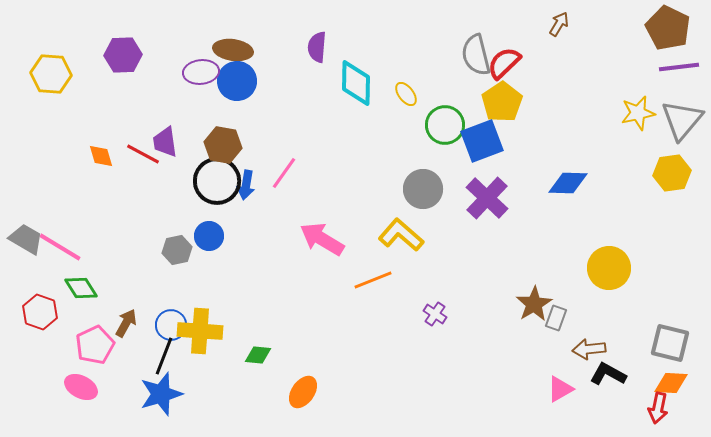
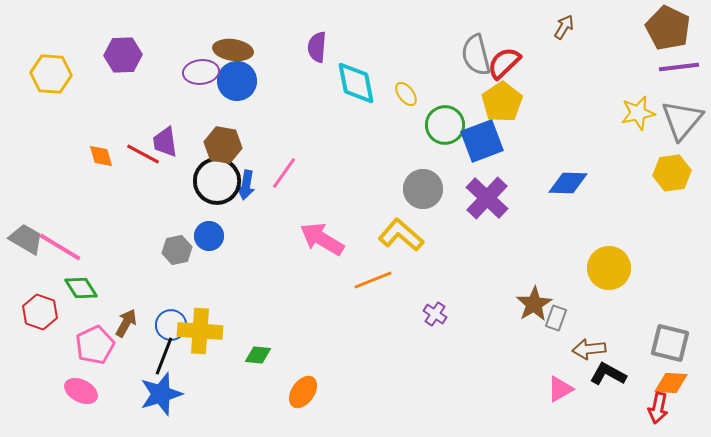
brown arrow at (559, 24): moved 5 px right, 3 px down
cyan diamond at (356, 83): rotated 12 degrees counterclockwise
pink ellipse at (81, 387): moved 4 px down
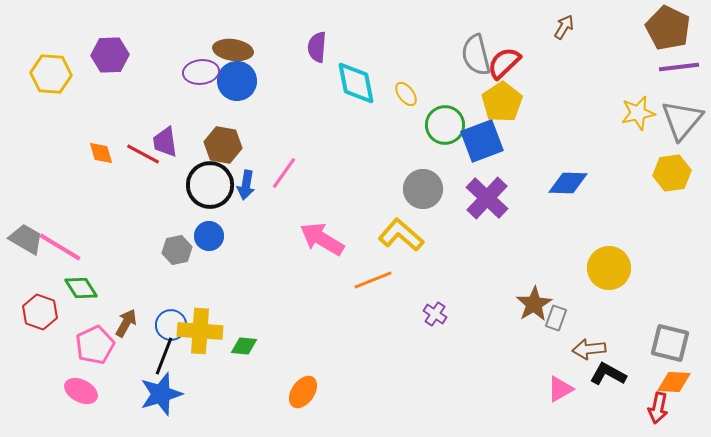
purple hexagon at (123, 55): moved 13 px left
orange diamond at (101, 156): moved 3 px up
black circle at (217, 181): moved 7 px left, 4 px down
green diamond at (258, 355): moved 14 px left, 9 px up
orange diamond at (671, 383): moved 3 px right, 1 px up
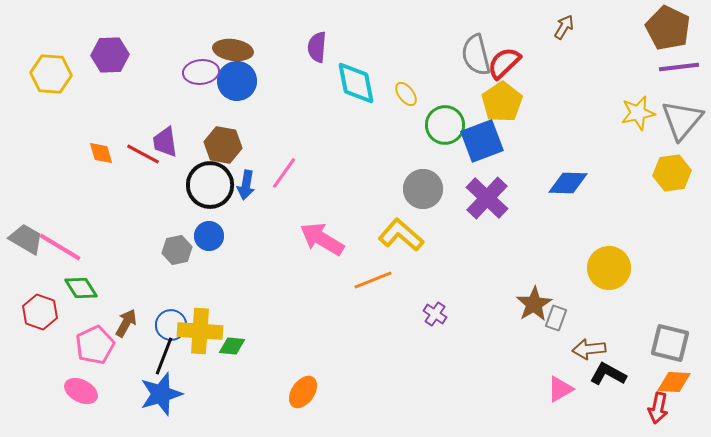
green diamond at (244, 346): moved 12 px left
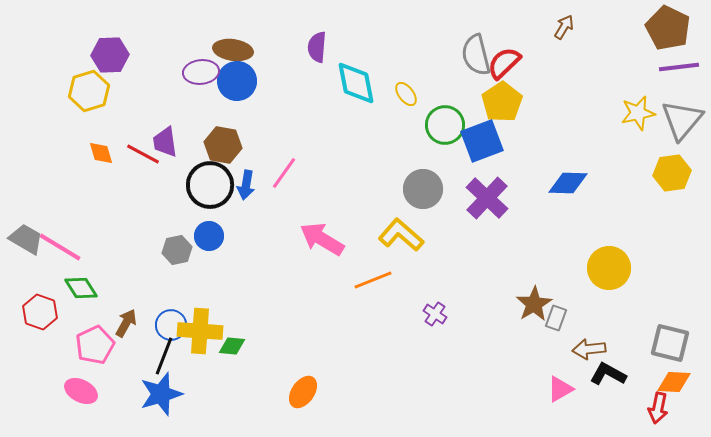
yellow hexagon at (51, 74): moved 38 px right, 17 px down; rotated 21 degrees counterclockwise
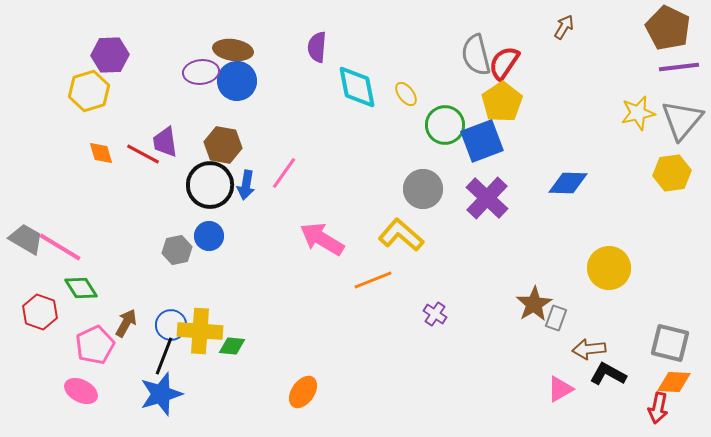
red semicircle at (504, 63): rotated 12 degrees counterclockwise
cyan diamond at (356, 83): moved 1 px right, 4 px down
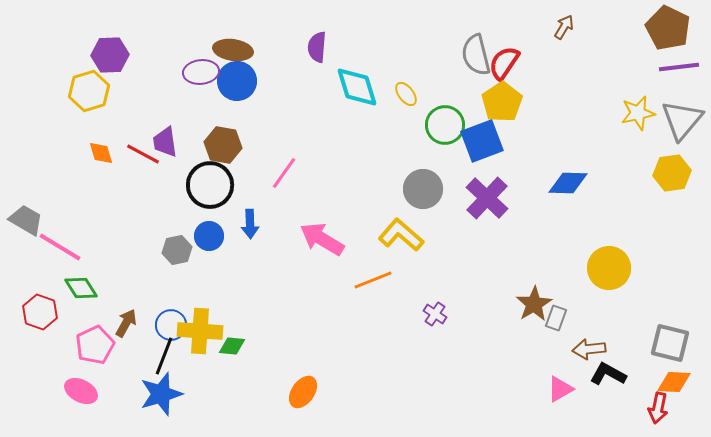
cyan diamond at (357, 87): rotated 6 degrees counterclockwise
blue arrow at (246, 185): moved 4 px right, 39 px down; rotated 12 degrees counterclockwise
gray trapezoid at (26, 239): moved 19 px up
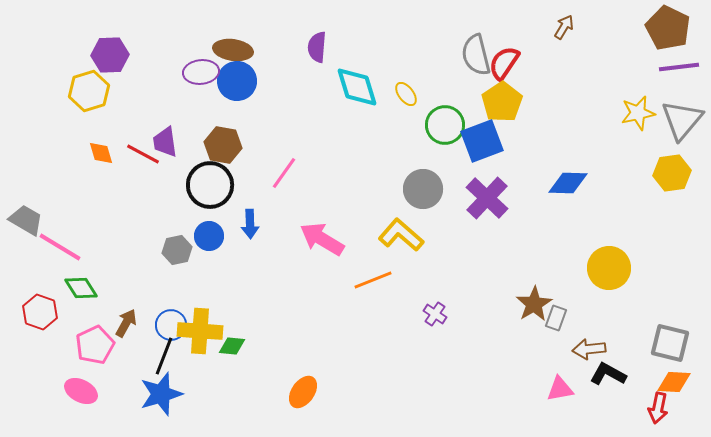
pink triangle at (560, 389): rotated 20 degrees clockwise
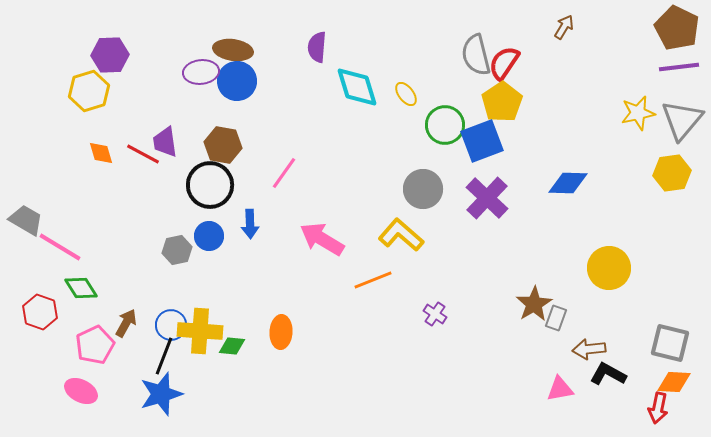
brown pentagon at (668, 28): moved 9 px right
orange ellipse at (303, 392): moved 22 px left, 60 px up; rotated 32 degrees counterclockwise
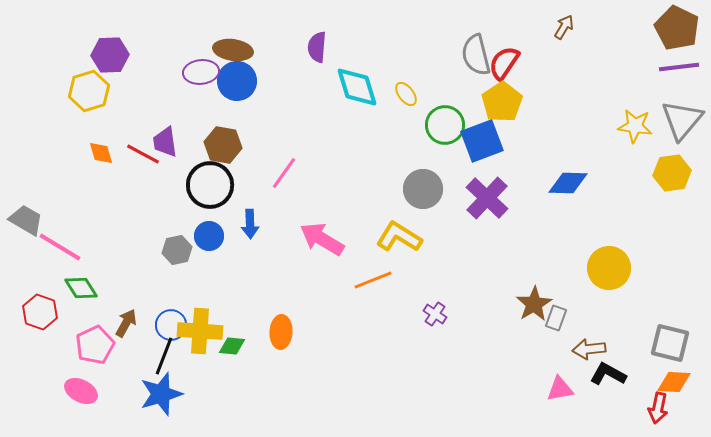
yellow star at (638, 113): moved 3 px left, 13 px down; rotated 20 degrees clockwise
yellow L-shape at (401, 235): moved 2 px left, 2 px down; rotated 9 degrees counterclockwise
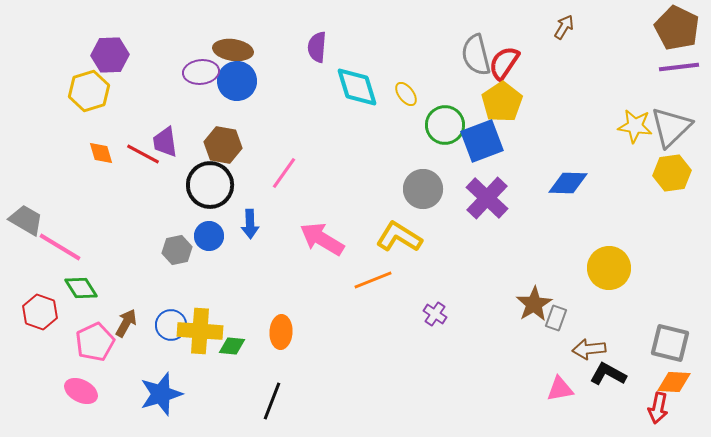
gray triangle at (682, 120): moved 11 px left, 7 px down; rotated 6 degrees clockwise
pink pentagon at (95, 345): moved 3 px up
black line at (164, 356): moved 108 px right, 45 px down
